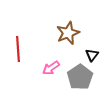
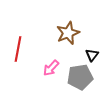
red line: rotated 15 degrees clockwise
pink arrow: rotated 12 degrees counterclockwise
gray pentagon: rotated 25 degrees clockwise
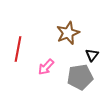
pink arrow: moved 5 px left, 1 px up
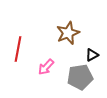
black triangle: rotated 24 degrees clockwise
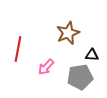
black triangle: rotated 32 degrees clockwise
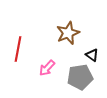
black triangle: rotated 32 degrees clockwise
pink arrow: moved 1 px right, 1 px down
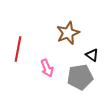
pink arrow: rotated 66 degrees counterclockwise
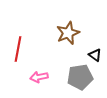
black triangle: moved 3 px right
pink arrow: moved 8 px left, 9 px down; rotated 102 degrees clockwise
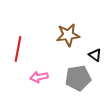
brown star: moved 2 px down; rotated 15 degrees clockwise
gray pentagon: moved 2 px left, 1 px down
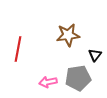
black triangle: rotated 32 degrees clockwise
pink arrow: moved 9 px right, 5 px down
